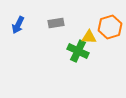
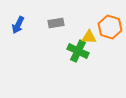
orange hexagon: rotated 25 degrees counterclockwise
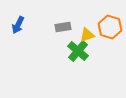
gray rectangle: moved 7 px right, 4 px down
yellow triangle: moved 2 px left, 2 px up; rotated 21 degrees counterclockwise
green cross: rotated 15 degrees clockwise
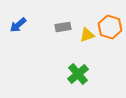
blue arrow: rotated 24 degrees clockwise
green cross: moved 23 px down; rotated 10 degrees clockwise
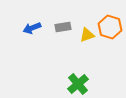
blue arrow: moved 14 px right, 3 px down; rotated 18 degrees clockwise
green cross: moved 10 px down
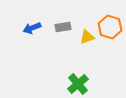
yellow triangle: moved 2 px down
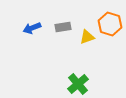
orange hexagon: moved 3 px up
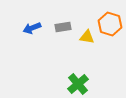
yellow triangle: rotated 28 degrees clockwise
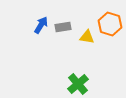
blue arrow: moved 9 px right, 3 px up; rotated 144 degrees clockwise
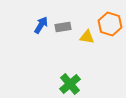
green cross: moved 8 px left
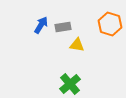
yellow triangle: moved 10 px left, 8 px down
